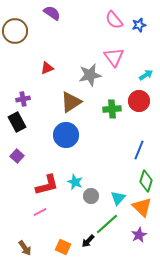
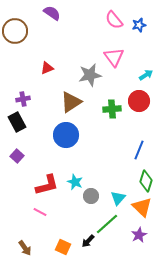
pink line: rotated 56 degrees clockwise
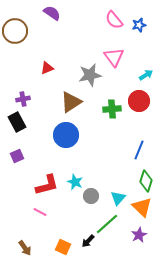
purple square: rotated 24 degrees clockwise
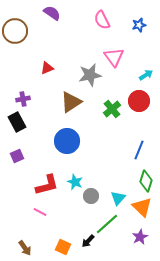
pink semicircle: moved 12 px left; rotated 12 degrees clockwise
green cross: rotated 36 degrees counterclockwise
blue circle: moved 1 px right, 6 px down
purple star: moved 1 px right, 2 px down
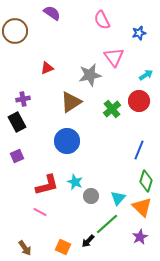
blue star: moved 8 px down
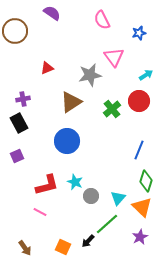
black rectangle: moved 2 px right, 1 px down
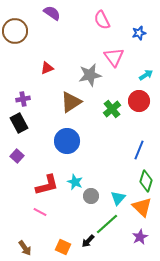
purple square: rotated 24 degrees counterclockwise
